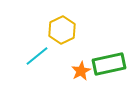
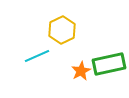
cyan line: rotated 15 degrees clockwise
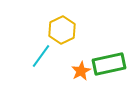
cyan line: moved 4 px right; rotated 30 degrees counterclockwise
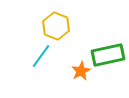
yellow hexagon: moved 6 px left, 4 px up; rotated 12 degrees counterclockwise
green rectangle: moved 1 px left, 9 px up
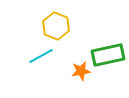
cyan line: rotated 25 degrees clockwise
orange star: rotated 18 degrees clockwise
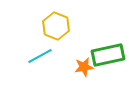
cyan line: moved 1 px left
orange star: moved 3 px right, 4 px up
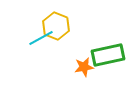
cyan line: moved 1 px right, 18 px up
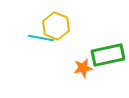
cyan line: rotated 40 degrees clockwise
orange star: moved 1 px left, 1 px down
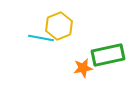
yellow hexagon: moved 3 px right; rotated 16 degrees clockwise
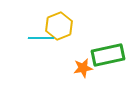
cyan line: rotated 10 degrees counterclockwise
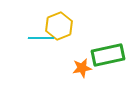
orange star: moved 1 px left
